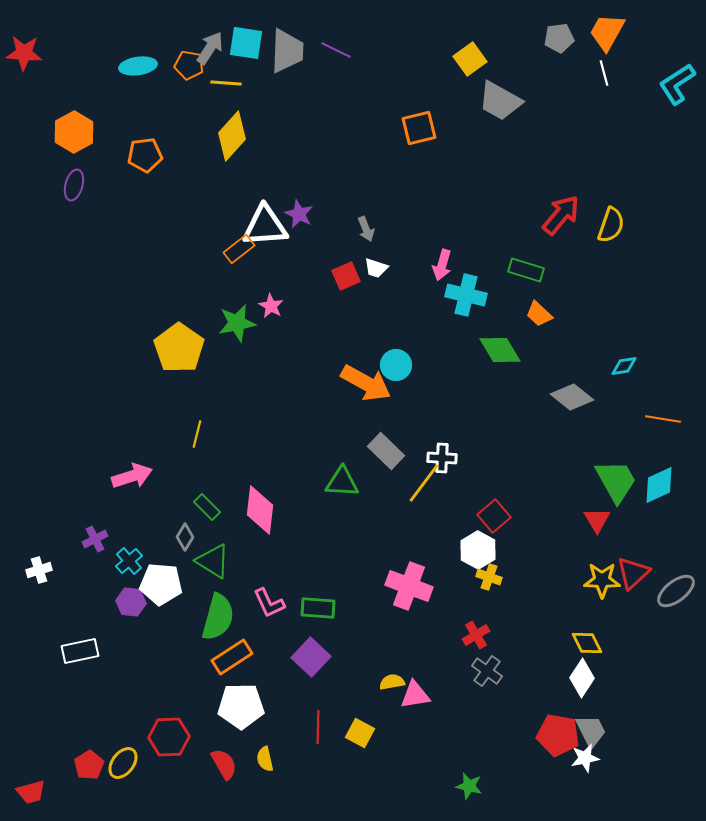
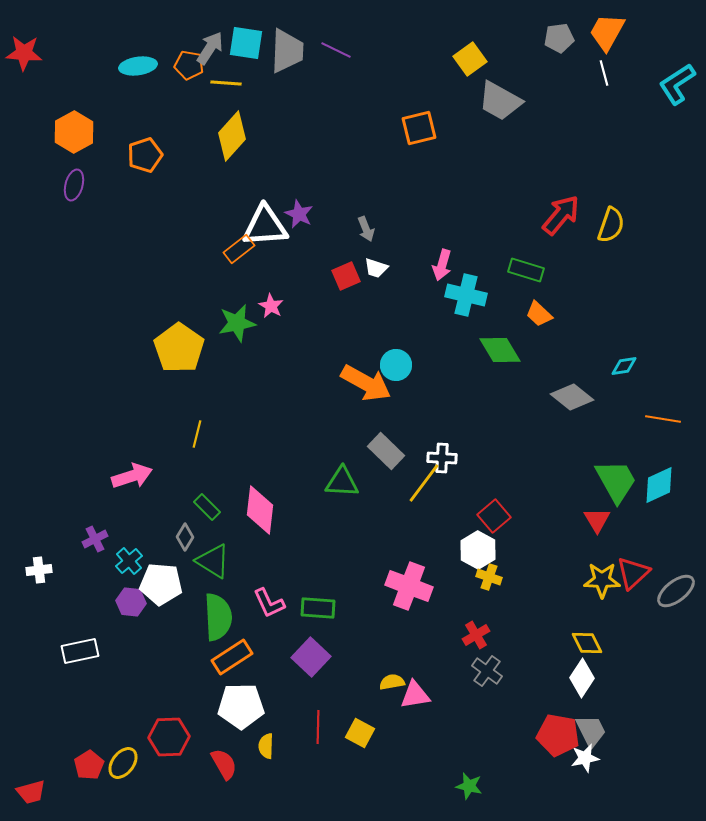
orange pentagon at (145, 155): rotated 12 degrees counterclockwise
white cross at (39, 570): rotated 10 degrees clockwise
green semicircle at (218, 617): rotated 18 degrees counterclockwise
yellow semicircle at (265, 759): moved 1 px right, 13 px up; rotated 15 degrees clockwise
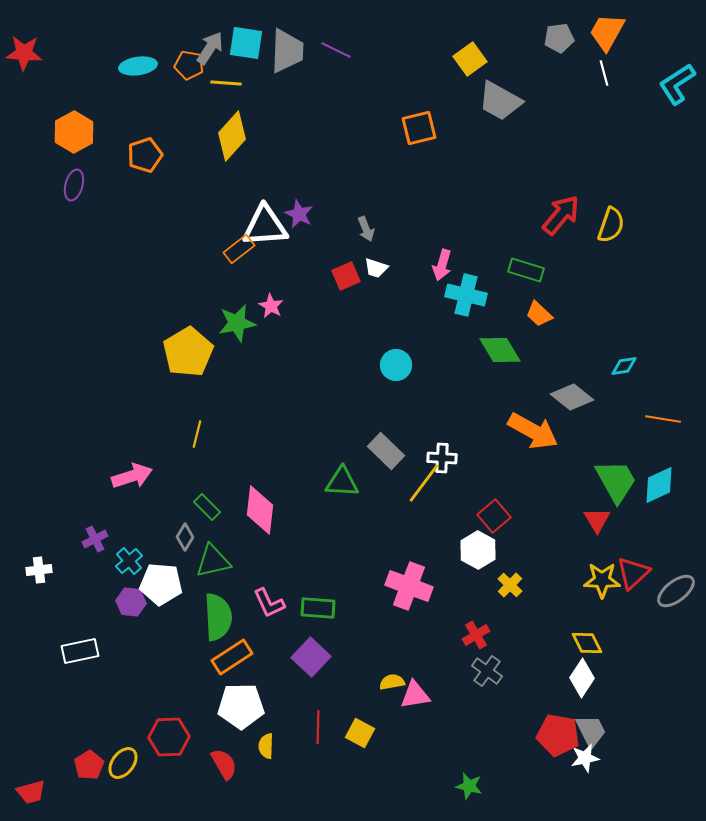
yellow pentagon at (179, 348): moved 9 px right, 4 px down; rotated 6 degrees clockwise
orange arrow at (366, 383): moved 167 px right, 48 px down
green triangle at (213, 561): rotated 45 degrees counterclockwise
yellow cross at (489, 577): moved 21 px right, 8 px down; rotated 25 degrees clockwise
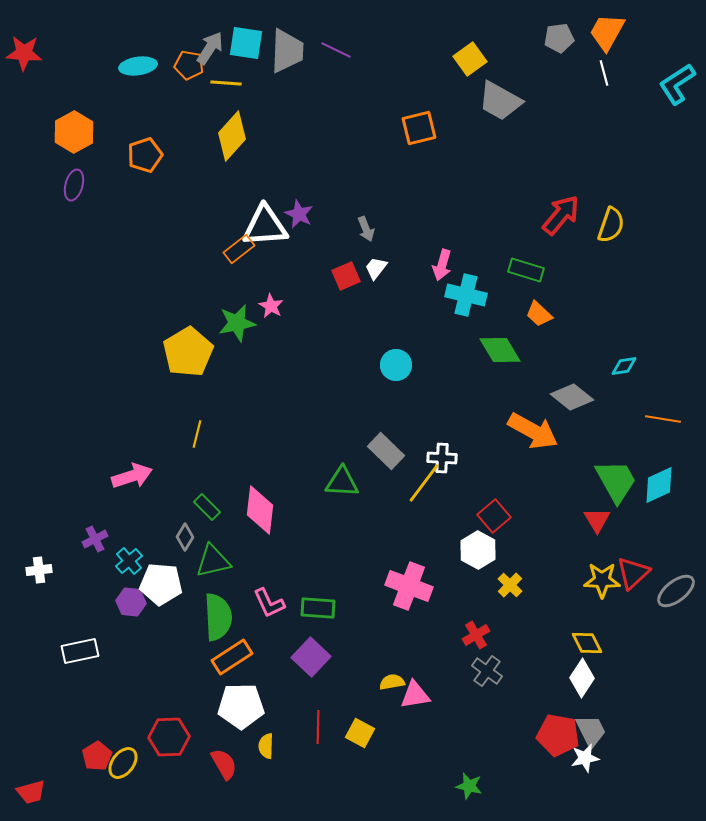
white trapezoid at (376, 268): rotated 110 degrees clockwise
red pentagon at (89, 765): moved 8 px right, 9 px up
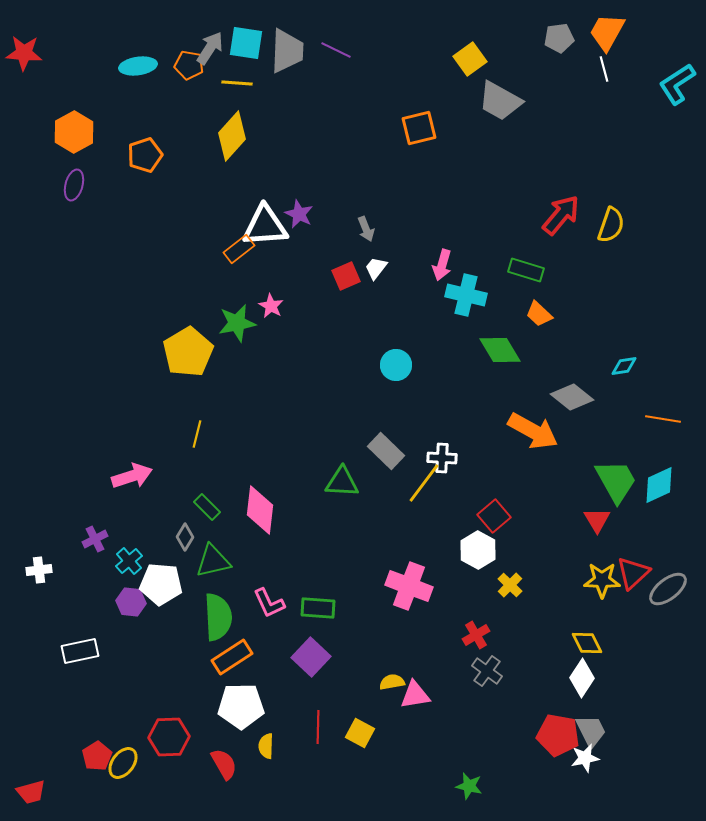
white line at (604, 73): moved 4 px up
yellow line at (226, 83): moved 11 px right
gray ellipse at (676, 591): moved 8 px left, 2 px up
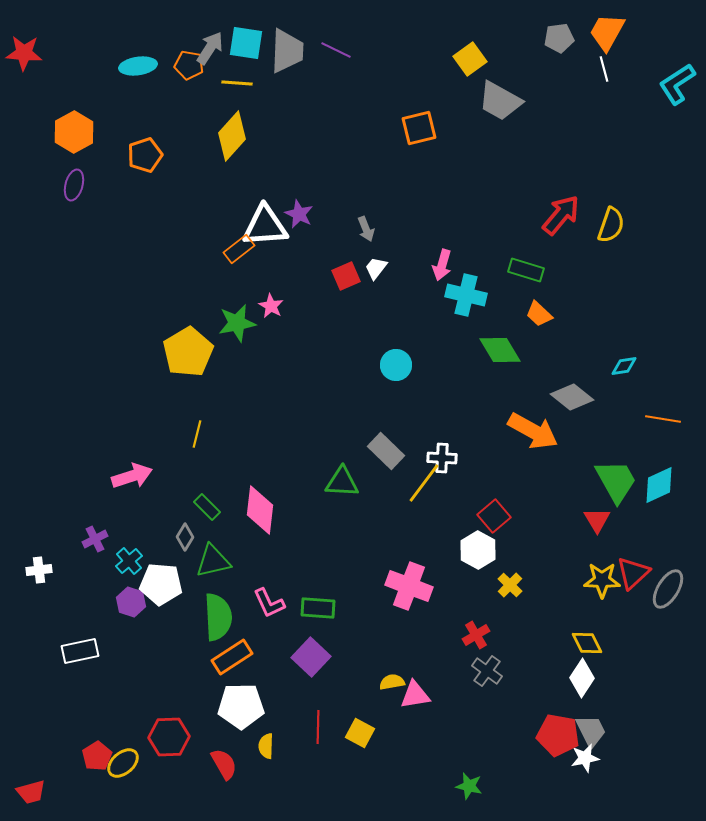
gray ellipse at (668, 589): rotated 21 degrees counterclockwise
purple hexagon at (131, 602): rotated 12 degrees clockwise
yellow ellipse at (123, 763): rotated 12 degrees clockwise
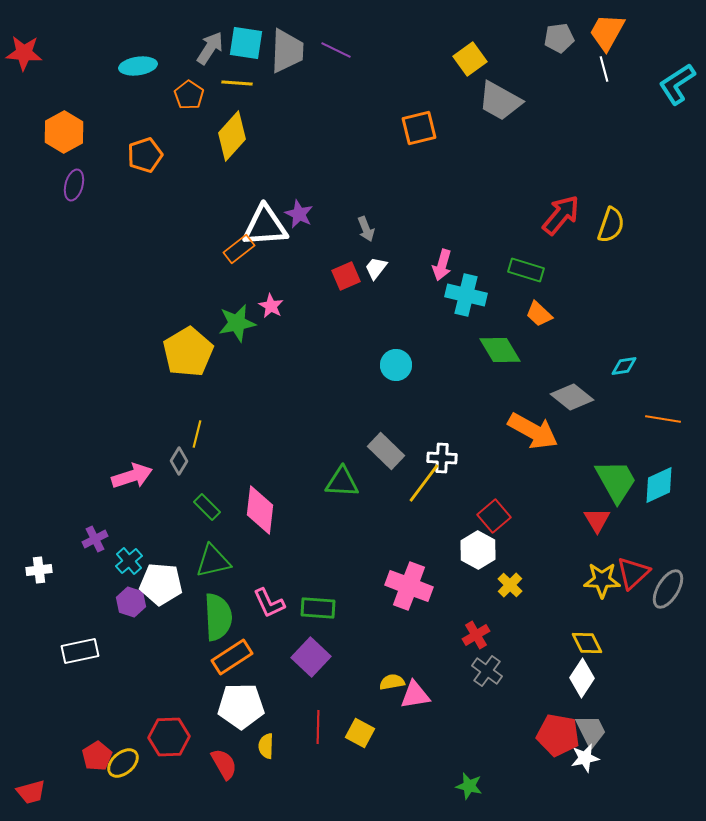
orange pentagon at (189, 65): moved 30 px down; rotated 24 degrees clockwise
orange hexagon at (74, 132): moved 10 px left
gray diamond at (185, 537): moved 6 px left, 76 px up
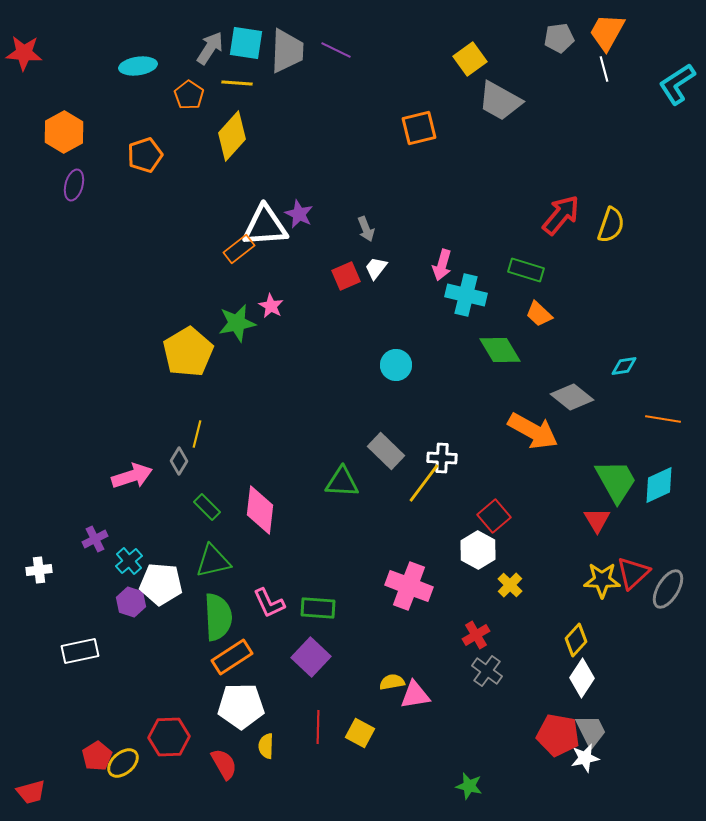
yellow diamond at (587, 643): moved 11 px left, 3 px up; rotated 68 degrees clockwise
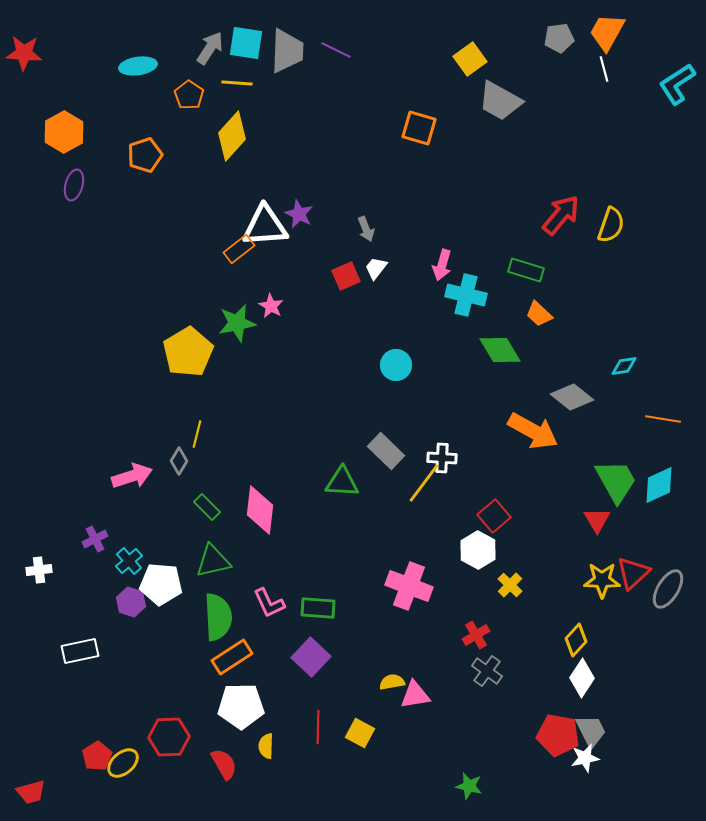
orange square at (419, 128): rotated 30 degrees clockwise
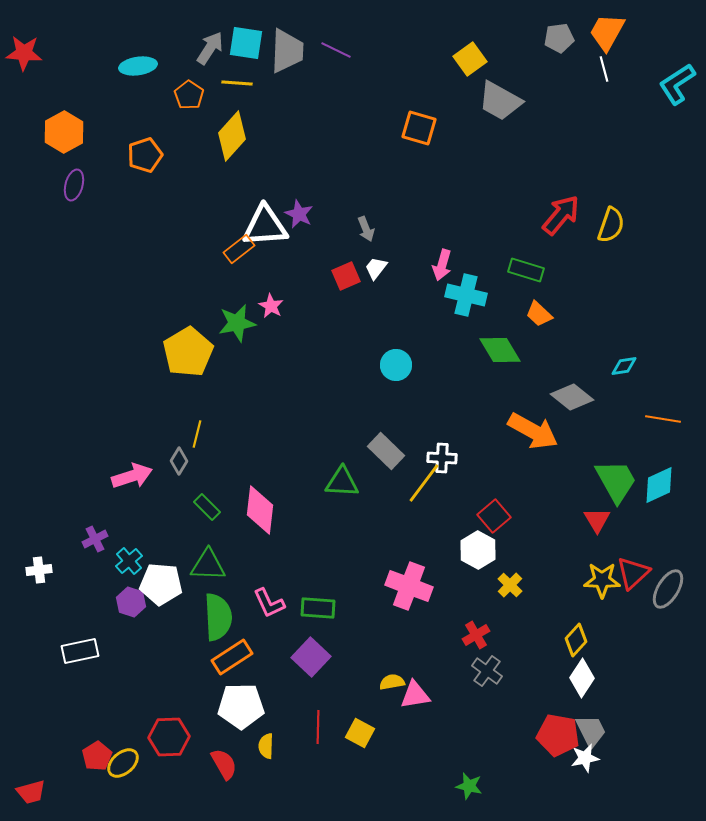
green triangle at (213, 561): moved 5 px left, 4 px down; rotated 15 degrees clockwise
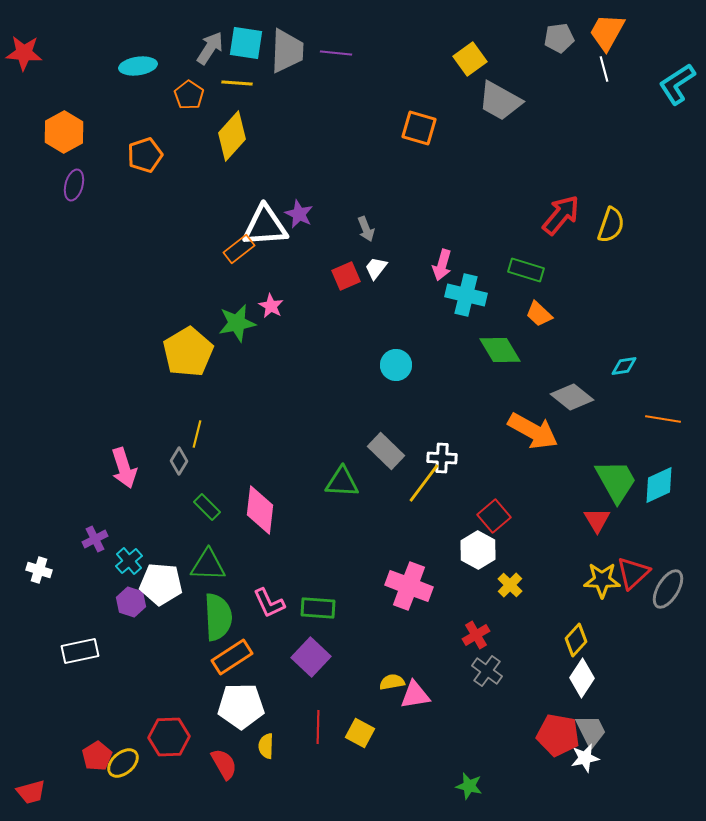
purple line at (336, 50): moved 3 px down; rotated 20 degrees counterclockwise
pink arrow at (132, 476): moved 8 px left, 8 px up; rotated 90 degrees clockwise
white cross at (39, 570): rotated 25 degrees clockwise
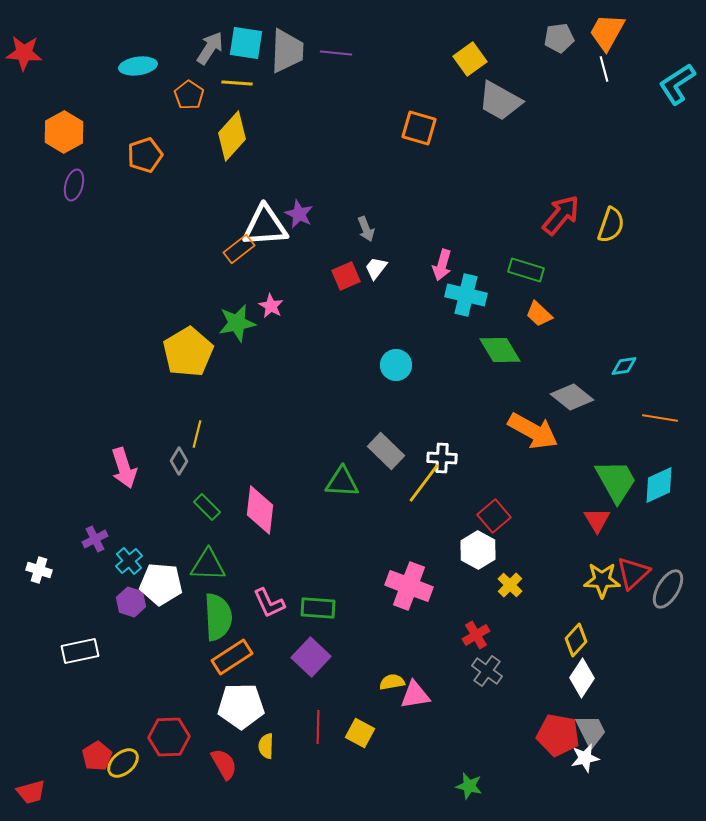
orange line at (663, 419): moved 3 px left, 1 px up
